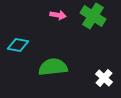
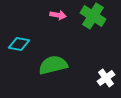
cyan diamond: moved 1 px right, 1 px up
green semicircle: moved 2 px up; rotated 8 degrees counterclockwise
white cross: moved 2 px right; rotated 12 degrees clockwise
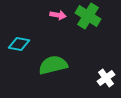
green cross: moved 5 px left
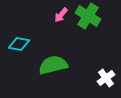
pink arrow: moved 3 px right; rotated 119 degrees clockwise
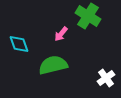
pink arrow: moved 19 px down
cyan diamond: rotated 60 degrees clockwise
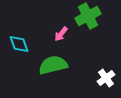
green cross: rotated 30 degrees clockwise
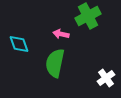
pink arrow: rotated 63 degrees clockwise
green semicircle: moved 2 px right, 2 px up; rotated 64 degrees counterclockwise
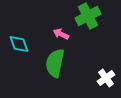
pink arrow: rotated 14 degrees clockwise
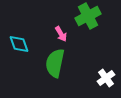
pink arrow: rotated 147 degrees counterclockwise
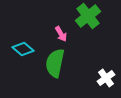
green cross: rotated 10 degrees counterclockwise
cyan diamond: moved 4 px right, 5 px down; rotated 30 degrees counterclockwise
